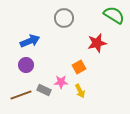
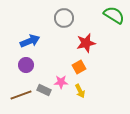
red star: moved 11 px left
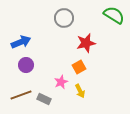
blue arrow: moved 9 px left, 1 px down
pink star: rotated 24 degrees counterclockwise
gray rectangle: moved 9 px down
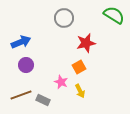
pink star: rotated 24 degrees counterclockwise
gray rectangle: moved 1 px left, 1 px down
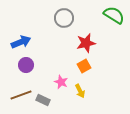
orange square: moved 5 px right, 1 px up
